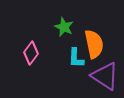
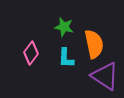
green star: rotated 12 degrees counterclockwise
cyan L-shape: moved 10 px left
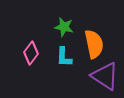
cyan L-shape: moved 2 px left, 1 px up
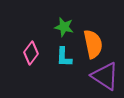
orange semicircle: moved 1 px left
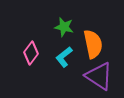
cyan L-shape: rotated 50 degrees clockwise
purple triangle: moved 6 px left
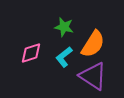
orange semicircle: rotated 44 degrees clockwise
pink diamond: rotated 35 degrees clockwise
purple triangle: moved 6 px left
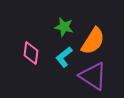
orange semicircle: moved 3 px up
pink diamond: rotated 65 degrees counterclockwise
